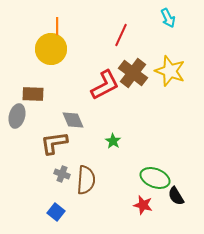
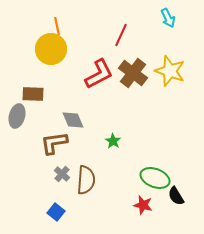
orange line: rotated 12 degrees counterclockwise
red L-shape: moved 6 px left, 11 px up
gray cross: rotated 21 degrees clockwise
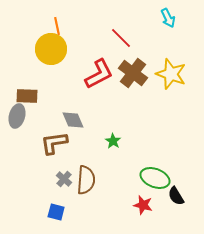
red line: moved 3 px down; rotated 70 degrees counterclockwise
yellow star: moved 1 px right, 3 px down
brown rectangle: moved 6 px left, 2 px down
gray cross: moved 2 px right, 5 px down
blue square: rotated 24 degrees counterclockwise
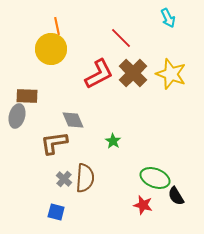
brown cross: rotated 8 degrees clockwise
brown semicircle: moved 1 px left, 2 px up
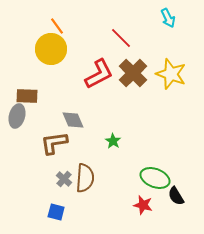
orange line: rotated 24 degrees counterclockwise
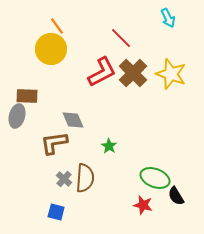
red L-shape: moved 3 px right, 2 px up
green star: moved 4 px left, 5 px down
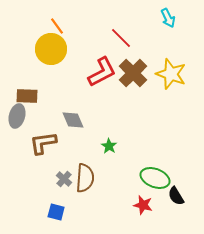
brown L-shape: moved 11 px left
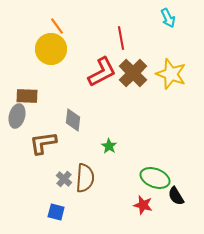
red line: rotated 35 degrees clockwise
gray diamond: rotated 30 degrees clockwise
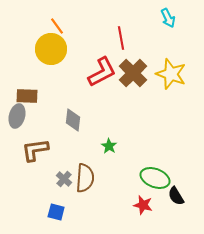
brown L-shape: moved 8 px left, 7 px down
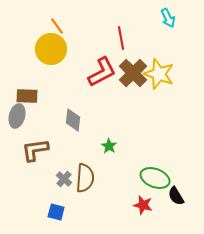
yellow star: moved 12 px left
